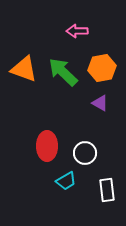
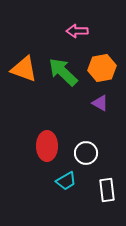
white circle: moved 1 px right
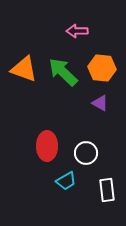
orange hexagon: rotated 16 degrees clockwise
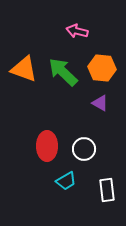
pink arrow: rotated 15 degrees clockwise
white circle: moved 2 px left, 4 px up
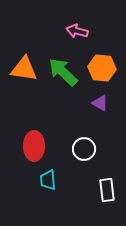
orange triangle: rotated 12 degrees counterclockwise
red ellipse: moved 13 px left
cyan trapezoid: moved 18 px left, 1 px up; rotated 115 degrees clockwise
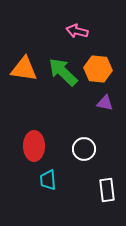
orange hexagon: moved 4 px left, 1 px down
purple triangle: moved 5 px right; rotated 18 degrees counterclockwise
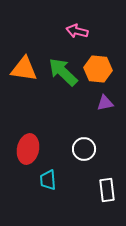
purple triangle: rotated 24 degrees counterclockwise
red ellipse: moved 6 px left, 3 px down; rotated 12 degrees clockwise
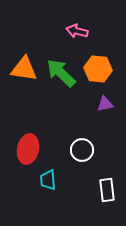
green arrow: moved 2 px left, 1 px down
purple triangle: moved 1 px down
white circle: moved 2 px left, 1 px down
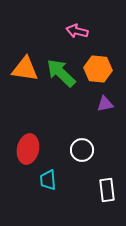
orange triangle: moved 1 px right
